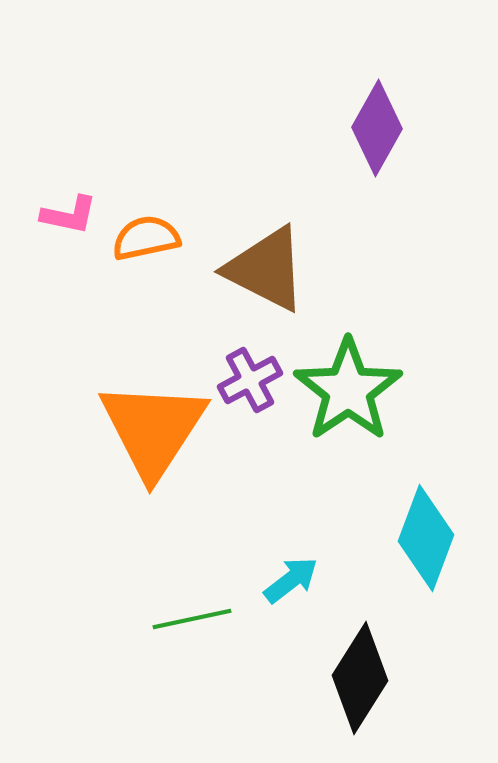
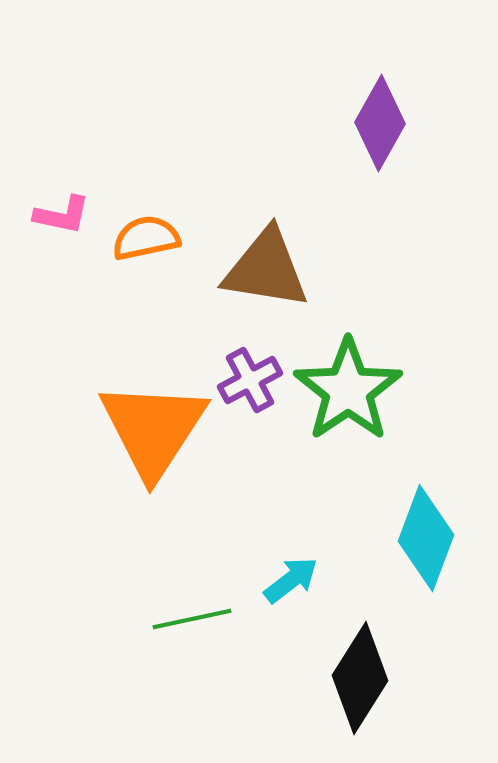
purple diamond: moved 3 px right, 5 px up
pink L-shape: moved 7 px left
brown triangle: rotated 18 degrees counterclockwise
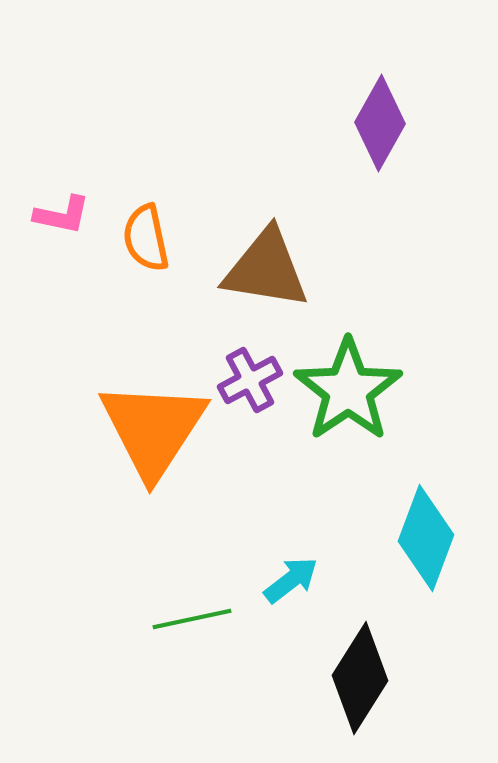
orange semicircle: rotated 90 degrees counterclockwise
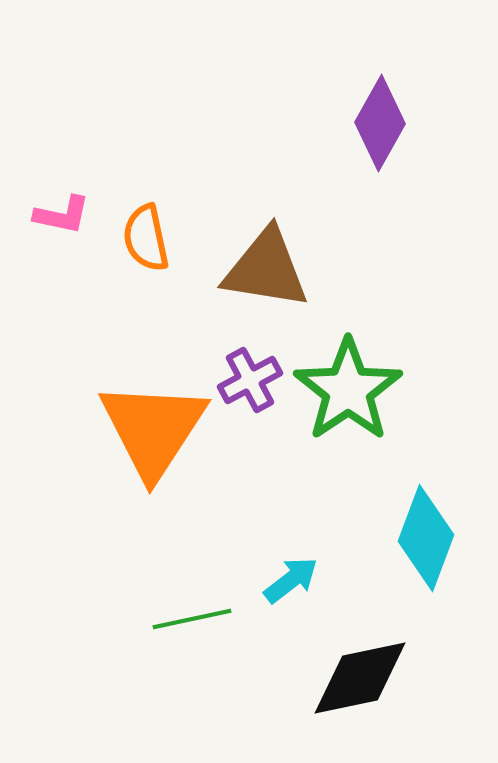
black diamond: rotated 46 degrees clockwise
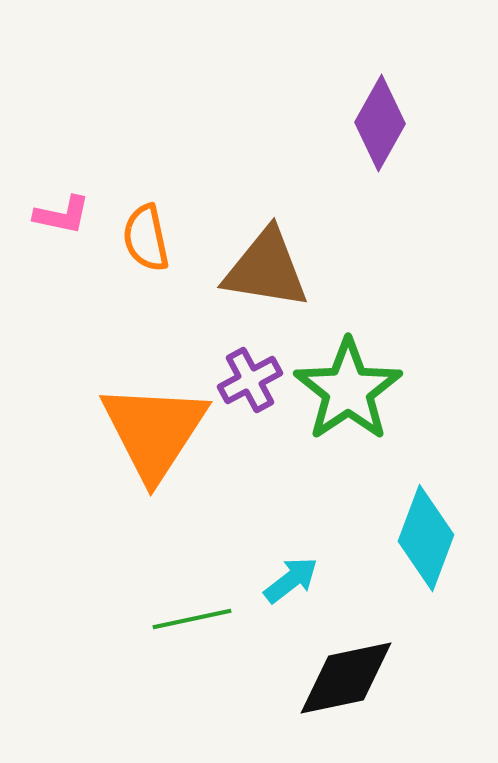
orange triangle: moved 1 px right, 2 px down
black diamond: moved 14 px left
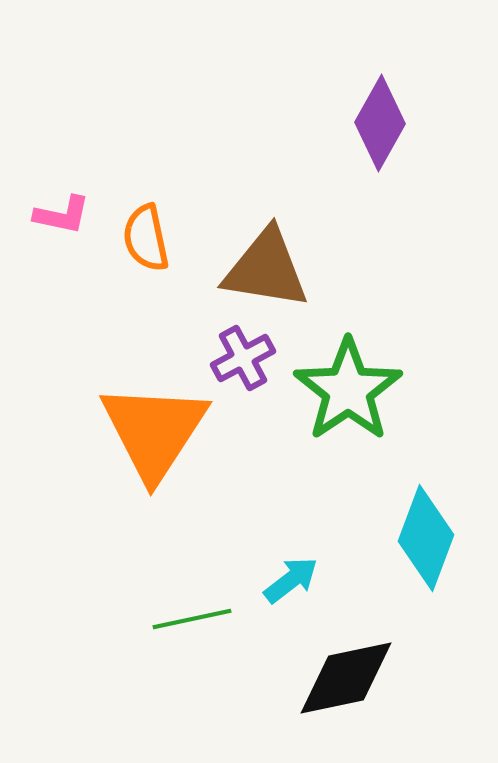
purple cross: moved 7 px left, 22 px up
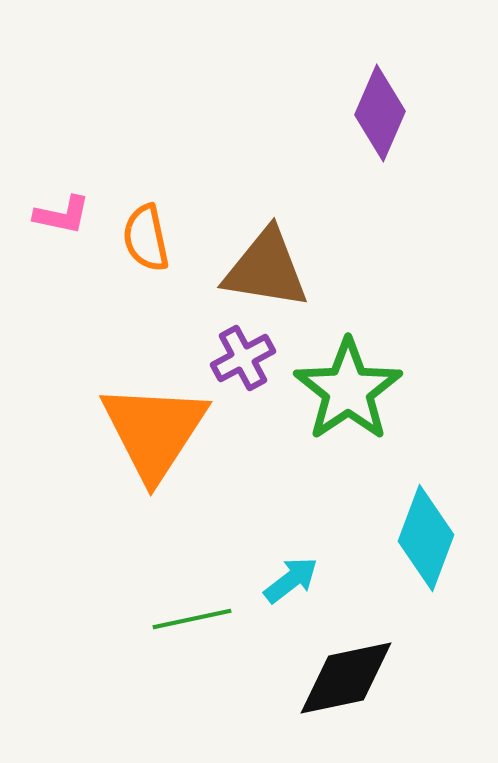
purple diamond: moved 10 px up; rotated 6 degrees counterclockwise
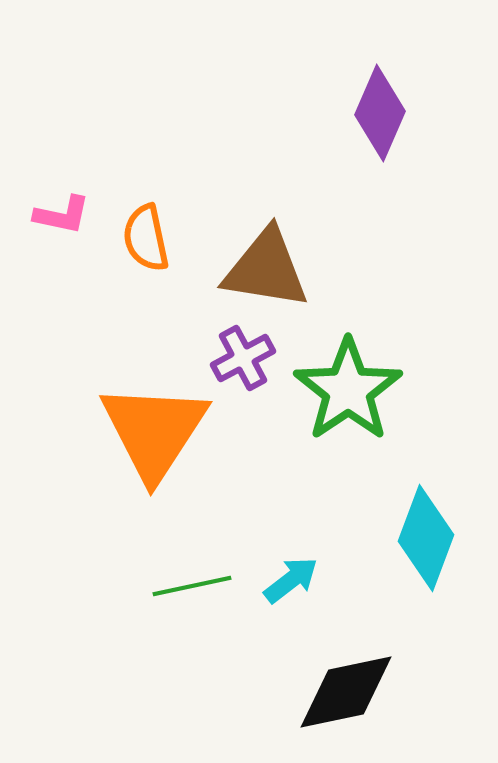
green line: moved 33 px up
black diamond: moved 14 px down
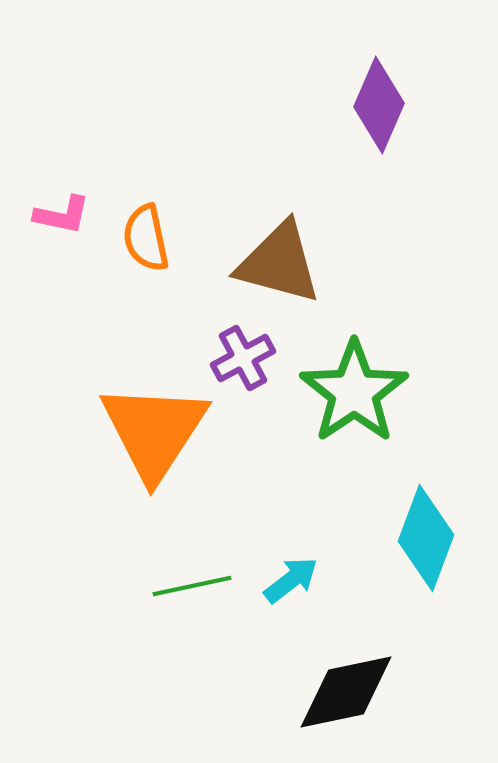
purple diamond: moved 1 px left, 8 px up
brown triangle: moved 13 px right, 6 px up; rotated 6 degrees clockwise
green star: moved 6 px right, 2 px down
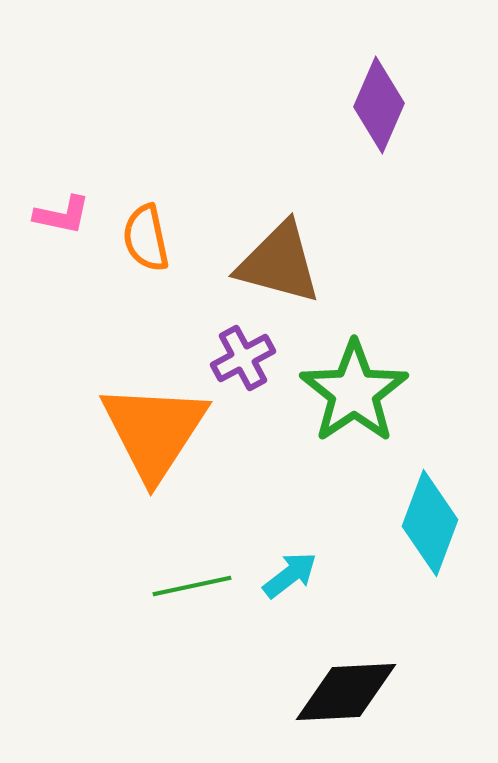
cyan diamond: moved 4 px right, 15 px up
cyan arrow: moved 1 px left, 5 px up
black diamond: rotated 9 degrees clockwise
